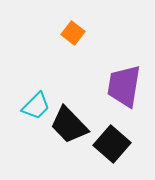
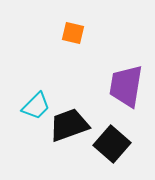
orange square: rotated 25 degrees counterclockwise
purple trapezoid: moved 2 px right
black trapezoid: rotated 114 degrees clockwise
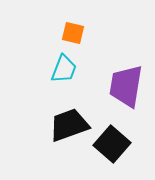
cyan trapezoid: moved 28 px right, 37 px up; rotated 24 degrees counterclockwise
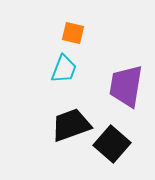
black trapezoid: moved 2 px right
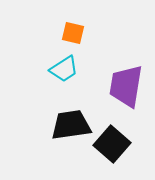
cyan trapezoid: rotated 36 degrees clockwise
black trapezoid: rotated 12 degrees clockwise
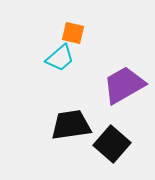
cyan trapezoid: moved 4 px left, 11 px up; rotated 8 degrees counterclockwise
purple trapezoid: moved 2 px left, 1 px up; rotated 51 degrees clockwise
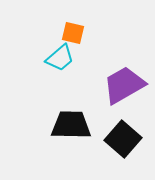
black trapezoid: rotated 9 degrees clockwise
black square: moved 11 px right, 5 px up
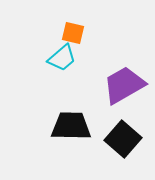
cyan trapezoid: moved 2 px right
black trapezoid: moved 1 px down
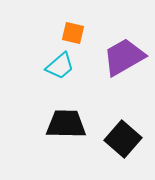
cyan trapezoid: moved 2 px left, 8 px down
purple trapezoid: moved 28 px up
black trapezoid: moved 5 px left, 2 px up
